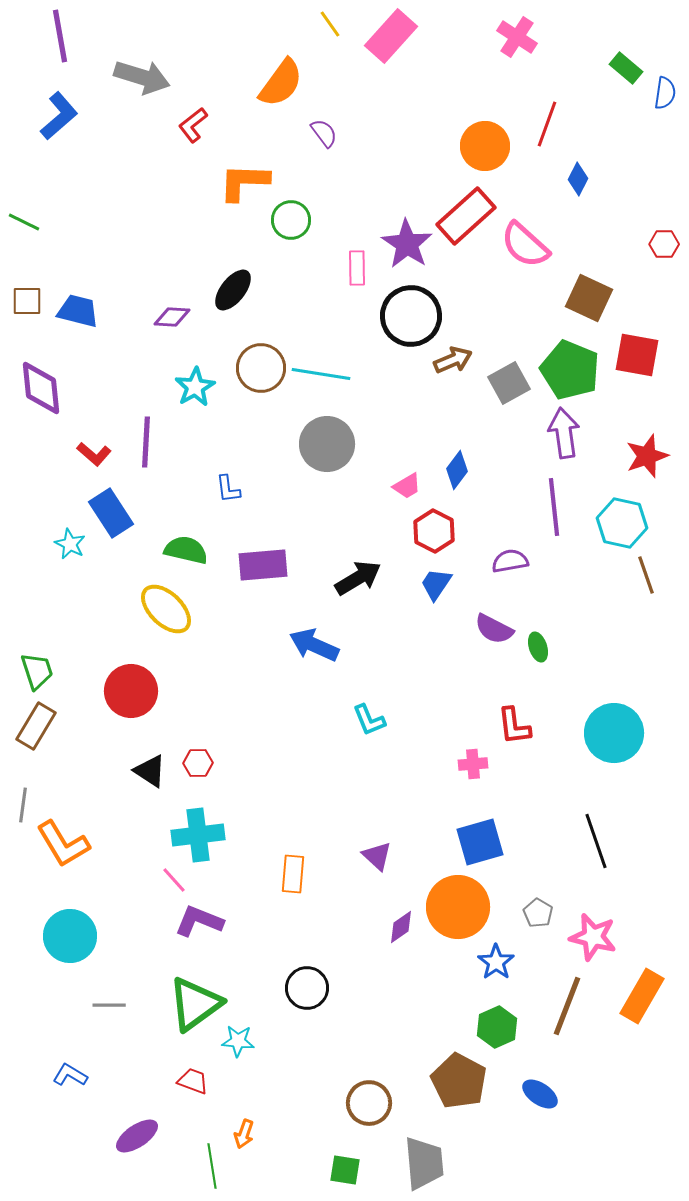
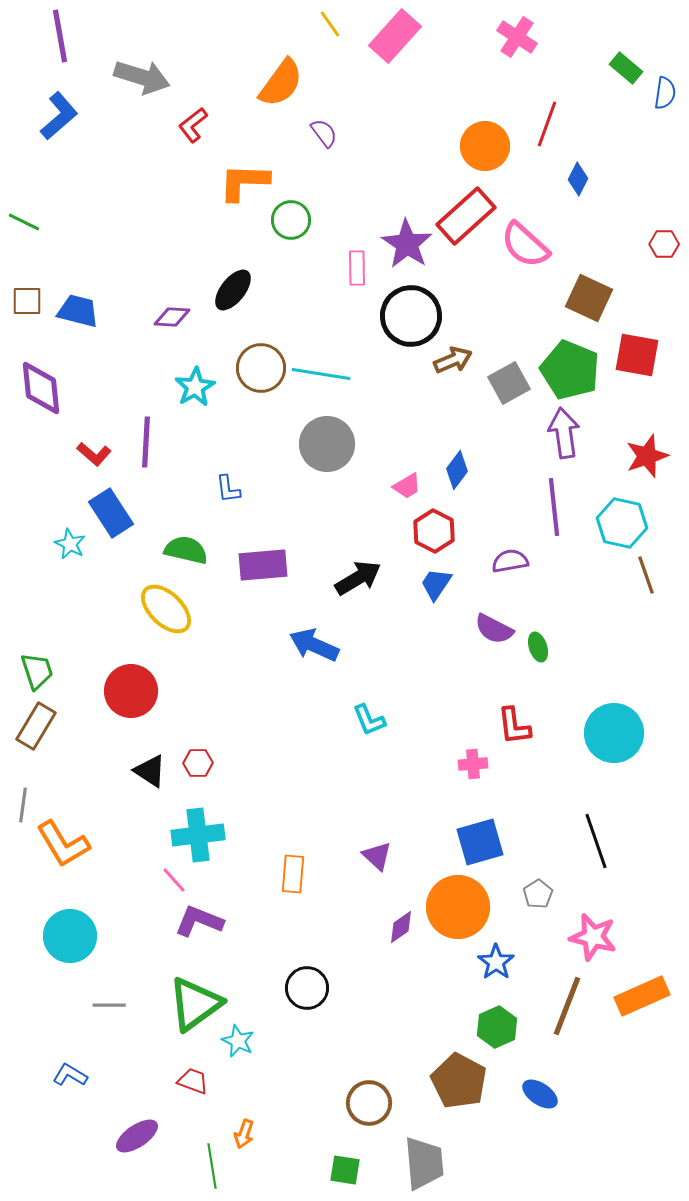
pink rectangle at (391, 36): moved 4 px right
gray pentagon at (538, 913): moved 19 px up; rotated 8 degrees clockwise
orange rectangle at (642, 996): rotated 36 degrees clockwise
cyan star at (238, 1041): rotated 20 degrees clockwise
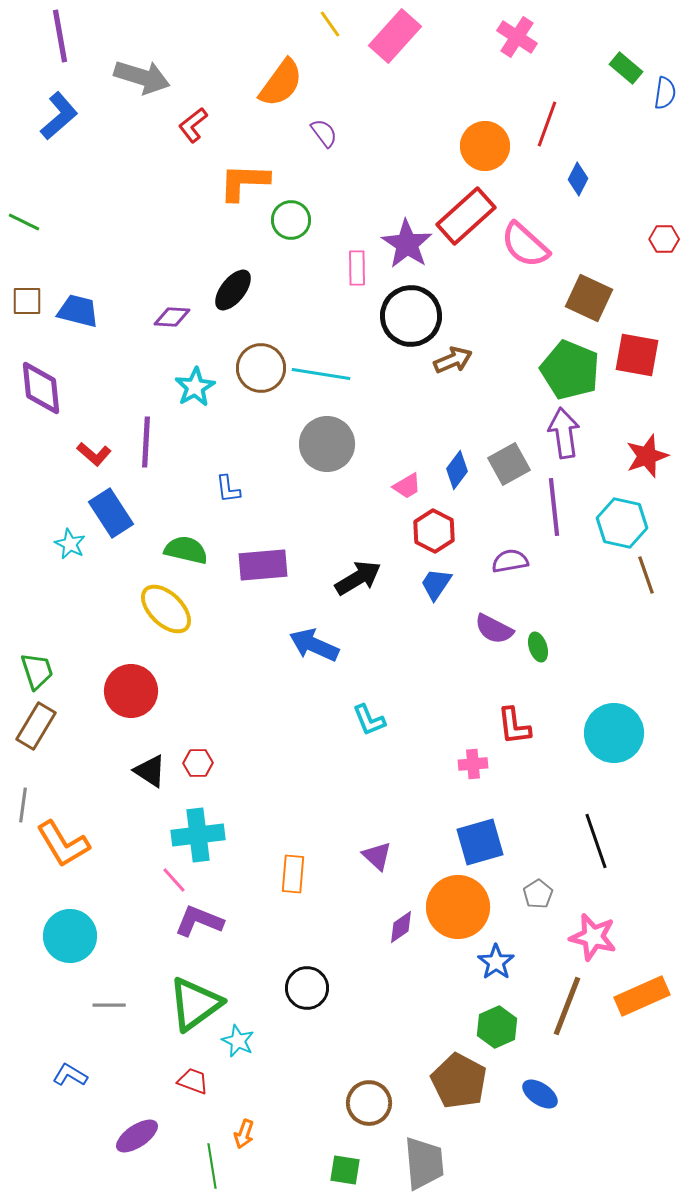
red hexagon at (664, 244): moved 5 px up
gray square at (509, 383): moved 81 px down
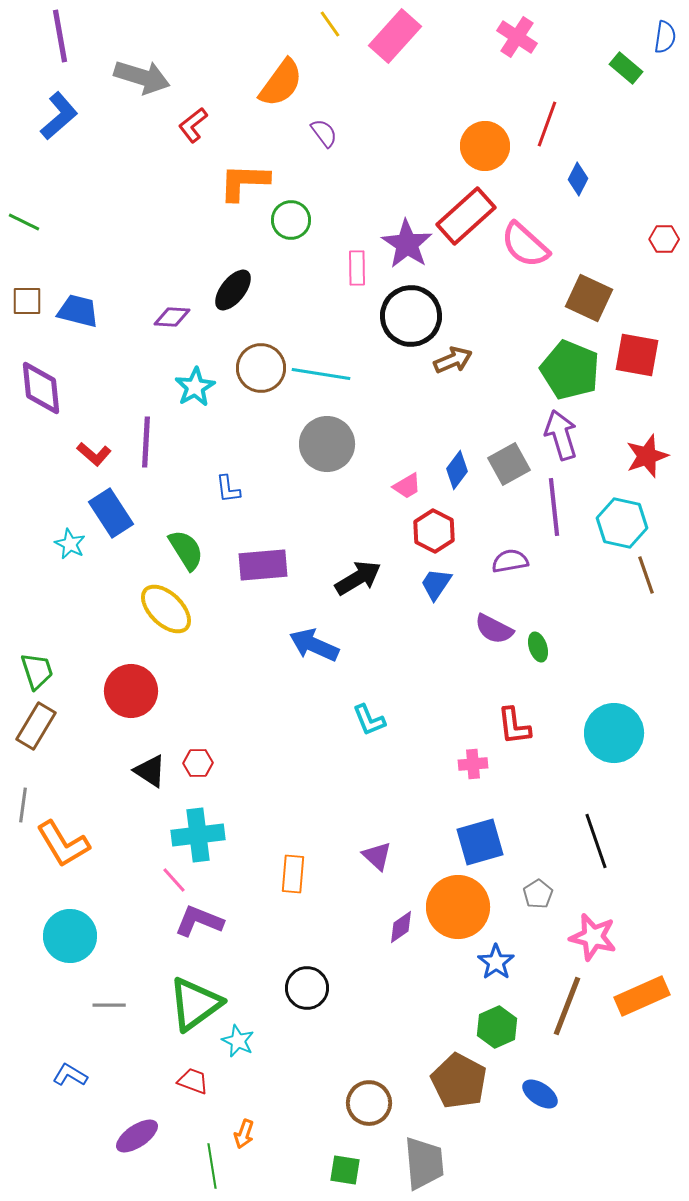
blue semicircle at (665, 93): moved 56 px up
purple arrow at (564, 433): moved 3 px left, 2 px down; rotated 9 degrees counterclockwise
green semicircle at (186, 550): rotated 45 degrees clockwise
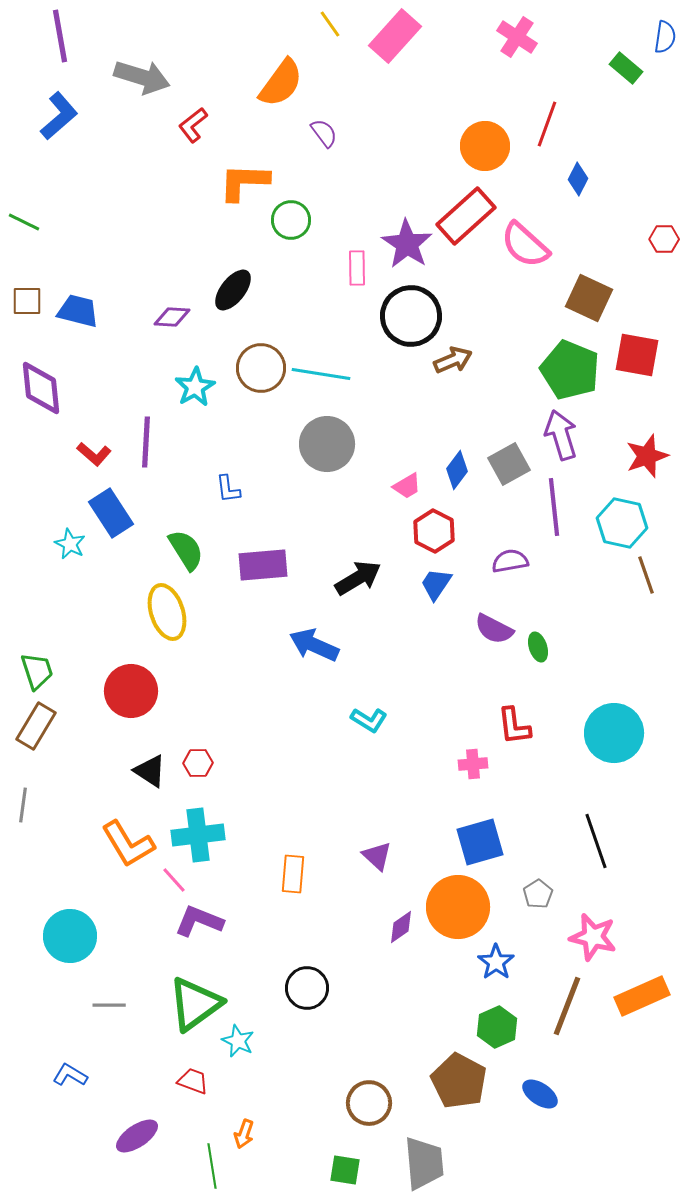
yellow ellipse at (166, 609): moved 1 px right, 3 px down; rotated 28 degrees clockwise
cyan L-shape at (369, 720): rotated 36 degrees counterclockwise
orange L-shape at (63, 844): moved 65 px right
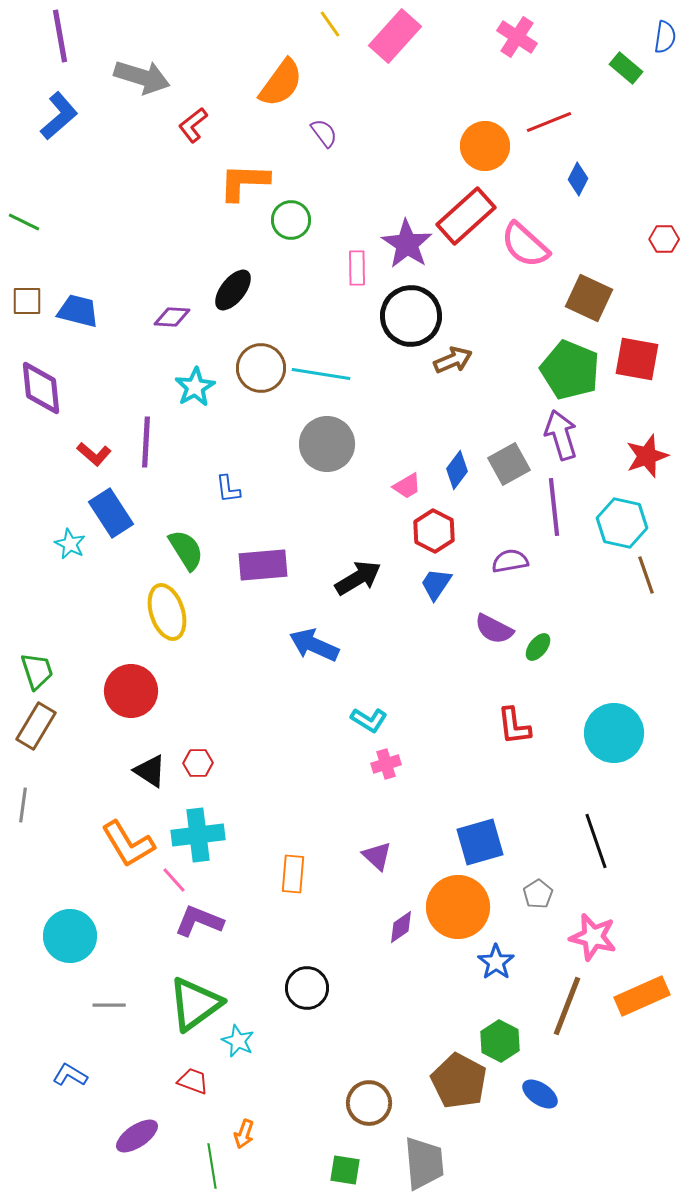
red line at (547, 124): moved 2 px right, 2 px up; rotated 48 degrees clockwise
red square at (637, 355): moved 4 px down
green ellipse at (538, 647): rotated 56 degrees clockwise
pink cross at (473, 764): moved 87 px left; rotated 12 degrees counterclockwise
green hexagon at (497, 1027): moved 3 px right, 14 px down; rotated 9 degrees counterclockwise
